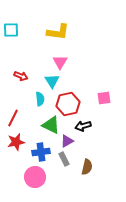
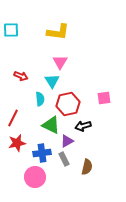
red star: moved 1 px right, 1 px down
blue cross: moved 1 px right, 1 px down
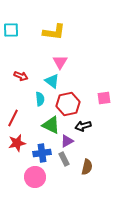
yellow L-shape: moved 4 px left
cyan triangle: rotated 21 degrees counterclockwise
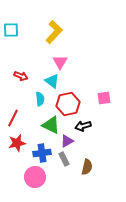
yellow L-shape: rotated 55 degrees counterclockwise
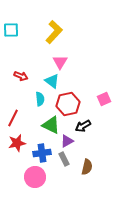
pink square: moved 1 px down; rotated 16 degrees counterclockwise
black arrow: rotated 14 degrees counterclockwise
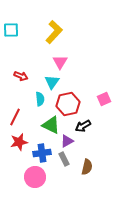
cyan triangle: moved 1 px down; rotated 28 degrees clockwise
red line: moved 2 px right, 1 px up
red star: moved 2 px right, 1 px up
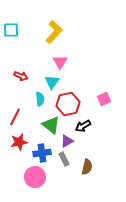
green triangle: rotated 12 degrees clockwise
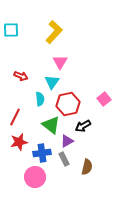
pink square: rotated 16 degrees counterclockwise
